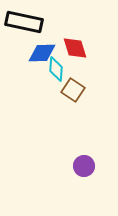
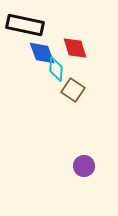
black rectangle: moved 1 px right, 3 px down
blue diamond: rotated 72 degrees clockwise
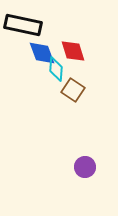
black rectangle: moved 2 px left
red diamond: moved 2 px left, 3 px down
purple circle: moved 1 px right, 1 px down
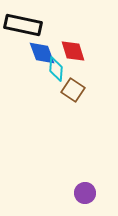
purple circle: moved 26 px down
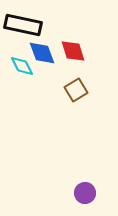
cyan diamond: moved 34 px left, 3 px up; rotated 30 degrees counterclockwise
brown square: moved 3 px right; rotated 25 degrees clockwise
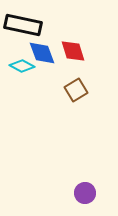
cyan diamond: rotated 35 degrees counterclockwise
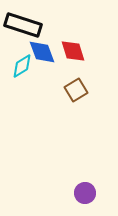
black rectangle: rotated 6 degrees clockwise
blue diamond: moved 1 px up
cyan diamond: rotated 60 degrees counterclockwise
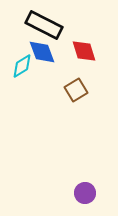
black rectangle: moved 21 px right; rotated 9 degrees clockwise
red diamond: moved 11 px right
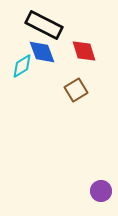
purple circle: moved 16 px right, 2 px up
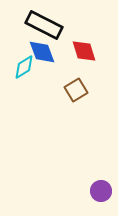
cyan diamond: moved 2 px right, 1 px down
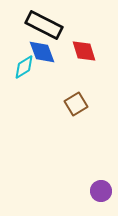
brown square: moved 14 px down
